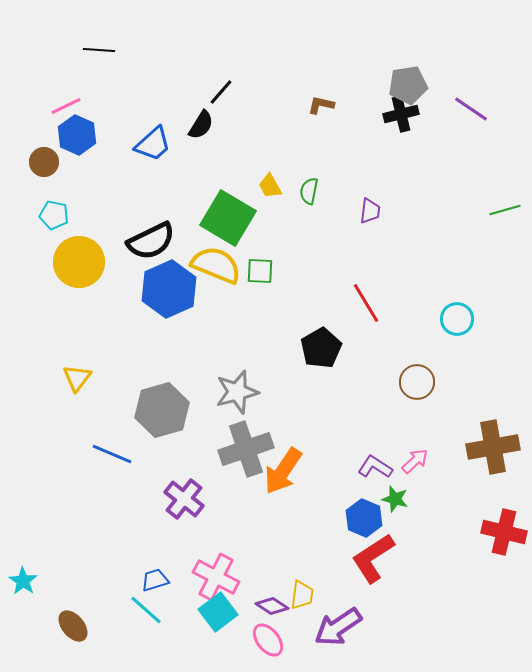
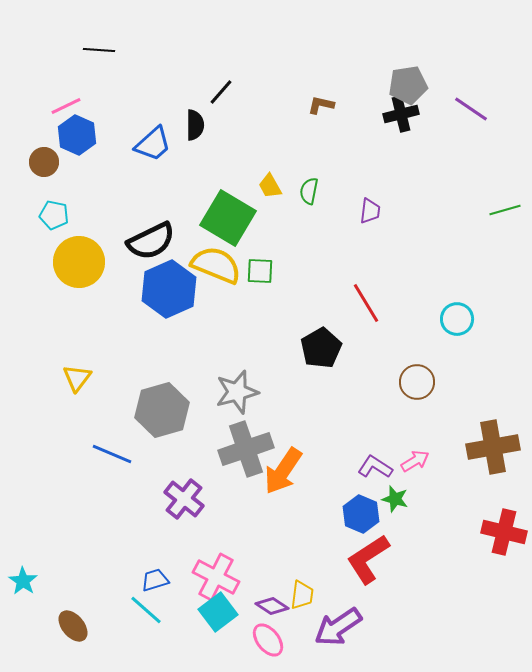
black semicircle at (201, 125): moved 6 px left; rotated 32 degrees counterclockwise
pink arrow at (415, 461): rotated 12 degrees clockwise
blue hexagon at (364, 518): moved 3 px left, 4 px up
red L-shape at (373, 558): moved 5 px left, 1 px down
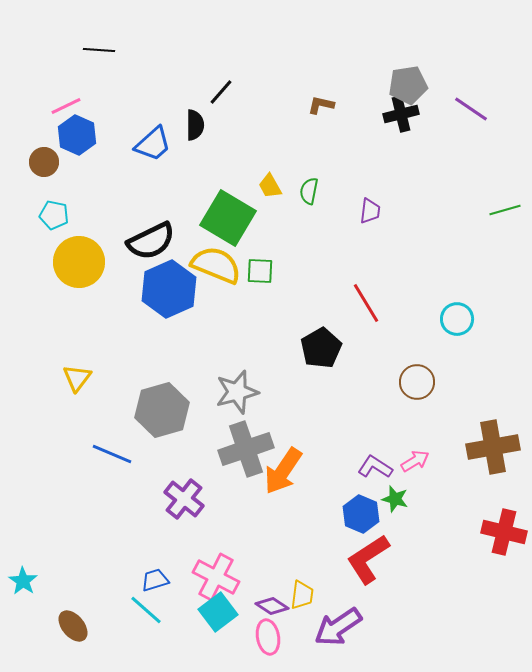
pink ellipse at (268, 640): moved 3 px up; rotated 28 degrees clockwise
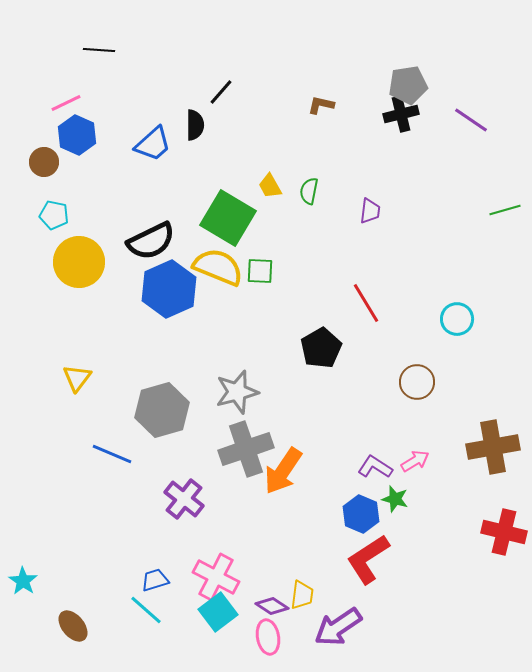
pink line at (66, 106): moved 3 px up
purple line at (471, 109): moved 11 px down
yellow semicircle at (216, 265): moved 2 px right, 2 px down
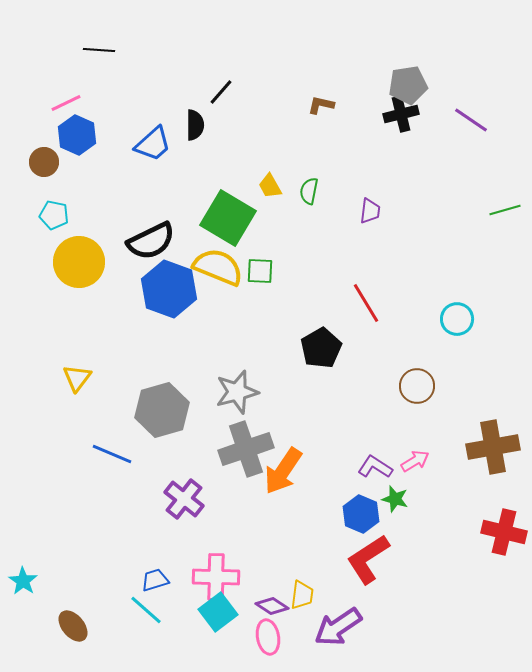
blue hexagon at (169, 289): rotated 16 degrees counterclockwise
brown circle at (417, 382): moved 4 px down
pink cross at (216, 577): rotated 27 degrees counterclockwise
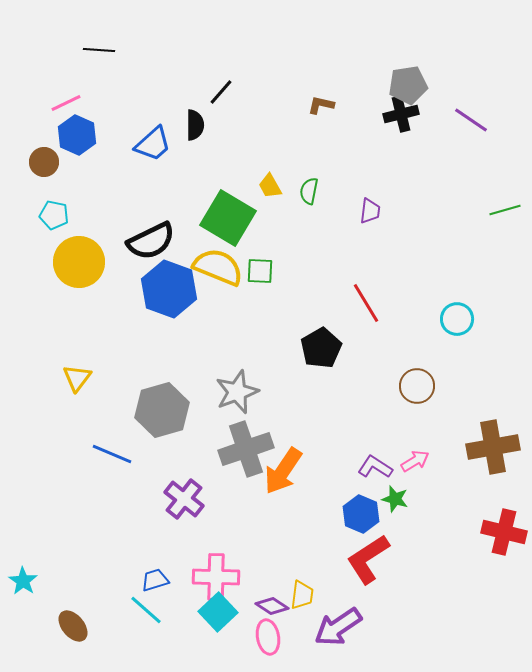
gray star at (237, 392): rotated 6 degrees counterclockwise
cyan square at (218, 612): rotated 6 degrees counterclockwise
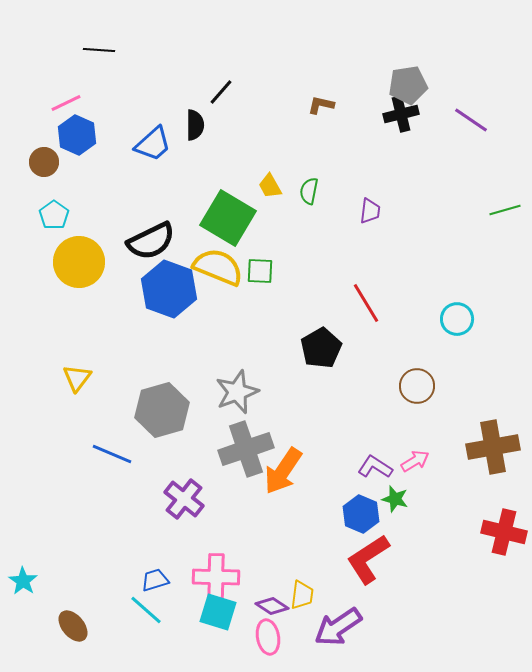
cyan pentagon at (54, 215): rotated 24 degrees clockwise
cyan square at (218, 612): rotated 30 degrees counterclockwise
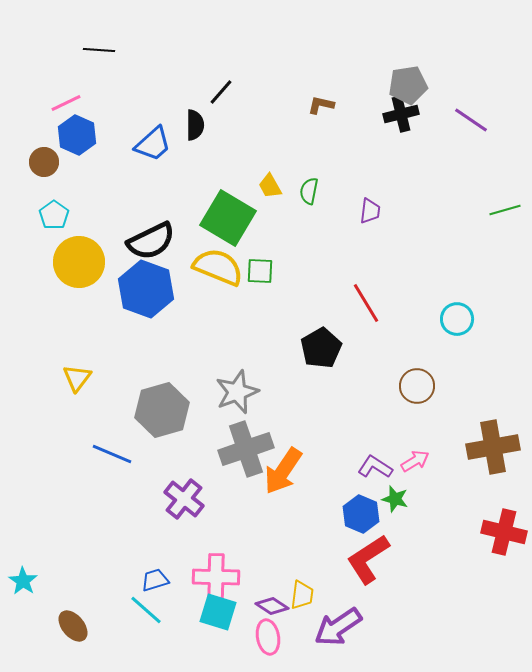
blue hexagon at (169, 289): moved 23 px left
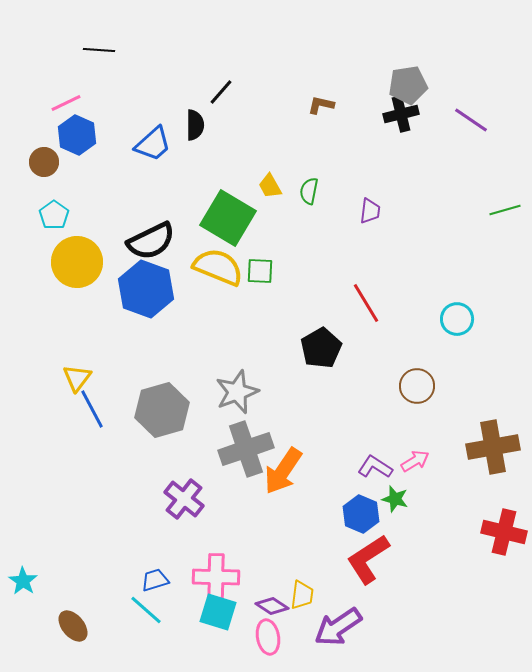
yellow circle at (79, 262): moved 2 px left
blue line at (112, 454): moved 20 px left, 45 px up; rotated 39 degrees clockwise
